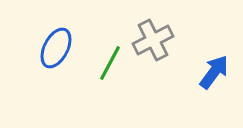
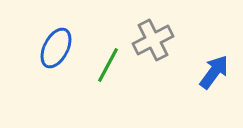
green line: moved 2 px left, 2 px down
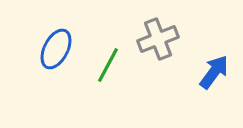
gray cross: moved 5 px right, 1 px up; rotated 6 degrees clockwise
blue ellipse: moved 1 px down
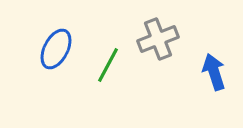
blue arrow: rotated 54 degrees counterclockwise
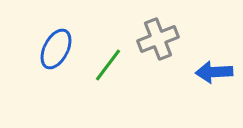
green line: rotated 9 degrees clockwise
blue arrow: rotated 75 degrees counterclockwise
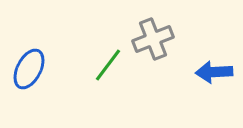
gray cross: moved 5 px left
blue ellipse: moved 27 px left, 20 px down
